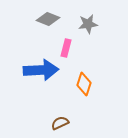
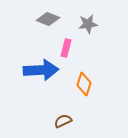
brown semicircle: moved 3 px right, 2 px up
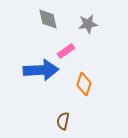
gray diamond: rotated 55 degrees clockwise
pink rectangle: moved 3 px down; rotated 42 degrees clockwise
brown semicircle: rotated 54 degrees counterclockwise
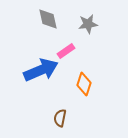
blue arrow: rotated 20 degrees counterclockwise
brown semicircle: moved 3 px left, 3 px up
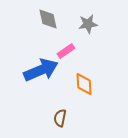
orange diamond: rotated 20 degrees counterclockwise
